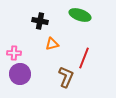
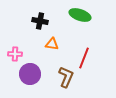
orange triangle: rotated 24 degrees clockwise
pink cross: moved 1 px right, 1 px down
purple circle: moved 10 px right
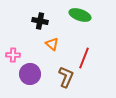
orange triangle: rotated 32 degrees clockwise
pink cross: moved 2 px left, 1 px down
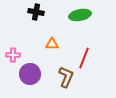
green ellipse: rotated 30 degrees counterclockwise
black cross: moved 4 px left, 9 px up
orange triangle: rotated 40 degrees counterclockwise
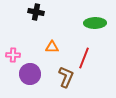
green ellipse: moved 15 px right, 8 px down; rotated 10 degrees clockwise
orange triangle: moved 3 px down
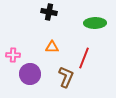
black cross: moved 13 px right
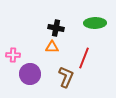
black cross: moved 7 px right, 16 px down
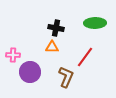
red line: moved 1 px right, 1 px up; rotated 15 degrees clockwise
purple circle: moved 2 px up
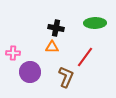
pink cross: moved 2 px up
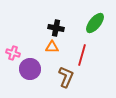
green ellipse: rotated 50 degrees counterclockwise
pink cross: rotated 16 degrees clockwise
red line: moved 3 px left, 2 px up; rotated 20 degrees counterclockwise
purple circle: moved 3 px up
